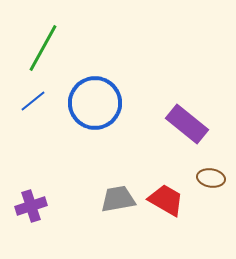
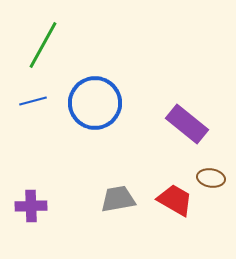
green line: moved 3 px up
blue line: rotated 24 degrees clockwise
red trapezoid: moved 9 px right
purple cross: rotated 16 degrees clockwise
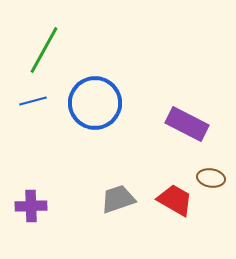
green line: moved 1 px right, 5 px down
purple rectangle: rotated 12 degrees counterclockwise
gray trapezoid: rotated 9 degrees counterclockwise
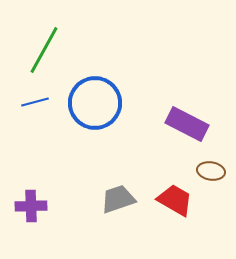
blue line: moved 2 px right, 1 px down
brown ellipse: moved 7 px up
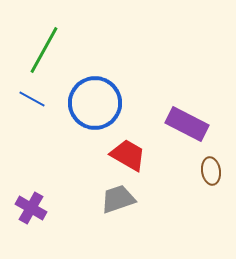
blue line: moved 3 px left, 3 px up; rotated 44 degrees clockwise
brown ellipse: rotated 72 degrees clockwise
red trapezoid: moved 47 px left, 45 px up
purple cross: moved 2 px down; rotated 32 degrees clockwise
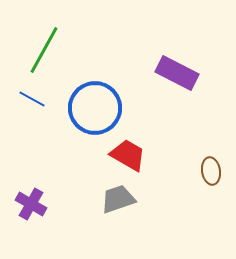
blue circle: moved 5 px down
purple rectangle: moved 10 px left, 51 px up
purple cross: moved 4 px up
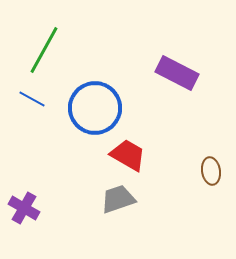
purple cross: moved 7 px left, 4 px down
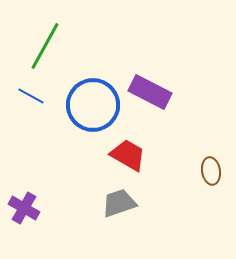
green line: moved 1 px right, 4 px up
purple rectangle: moved 27 px left, 19 px down
blue line: moved 1 px left, 3 px up
blue circle: moved 2 px left, 3 px up
gray trapezoid: moved 1 px right, 4 px down
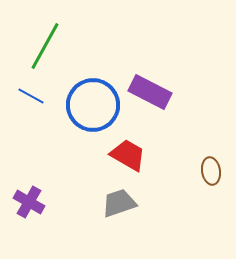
purple cross: moved 5 px right, 6 px up
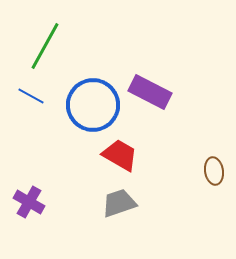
red trapezoid: moved 8 px left
brown ellipse: moved 3 px right
